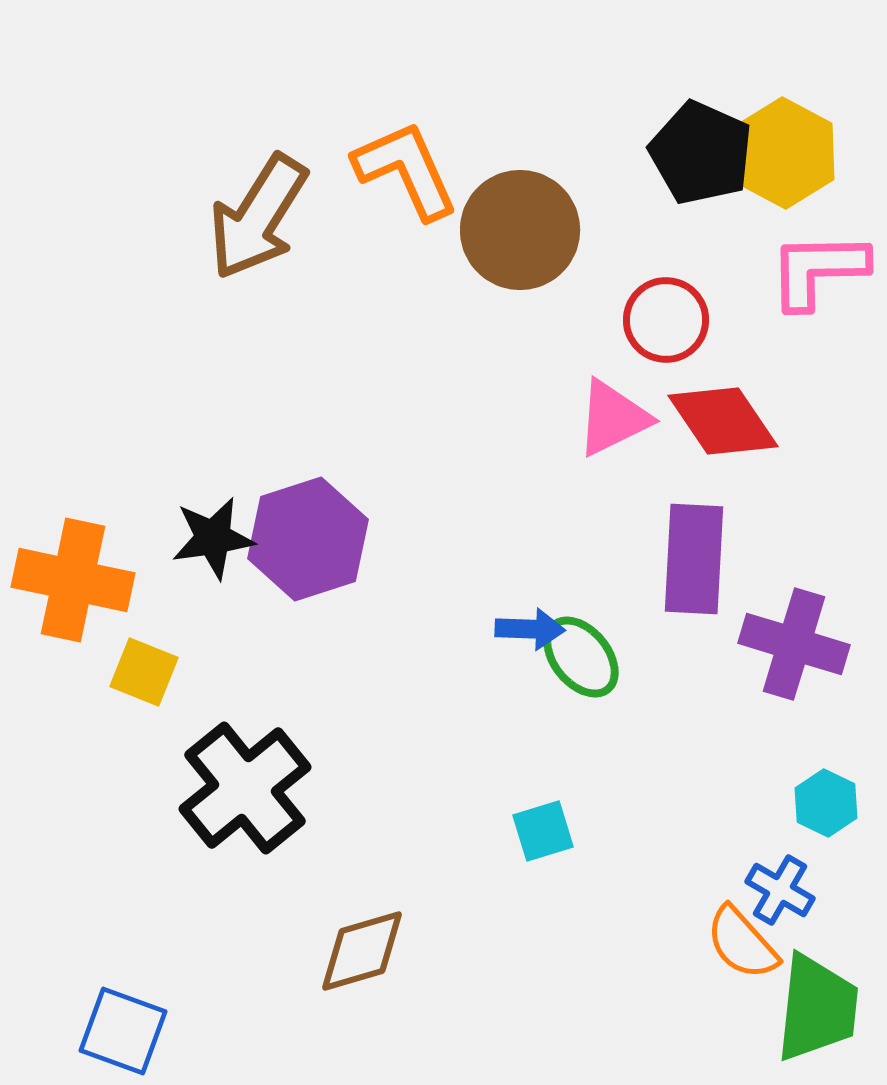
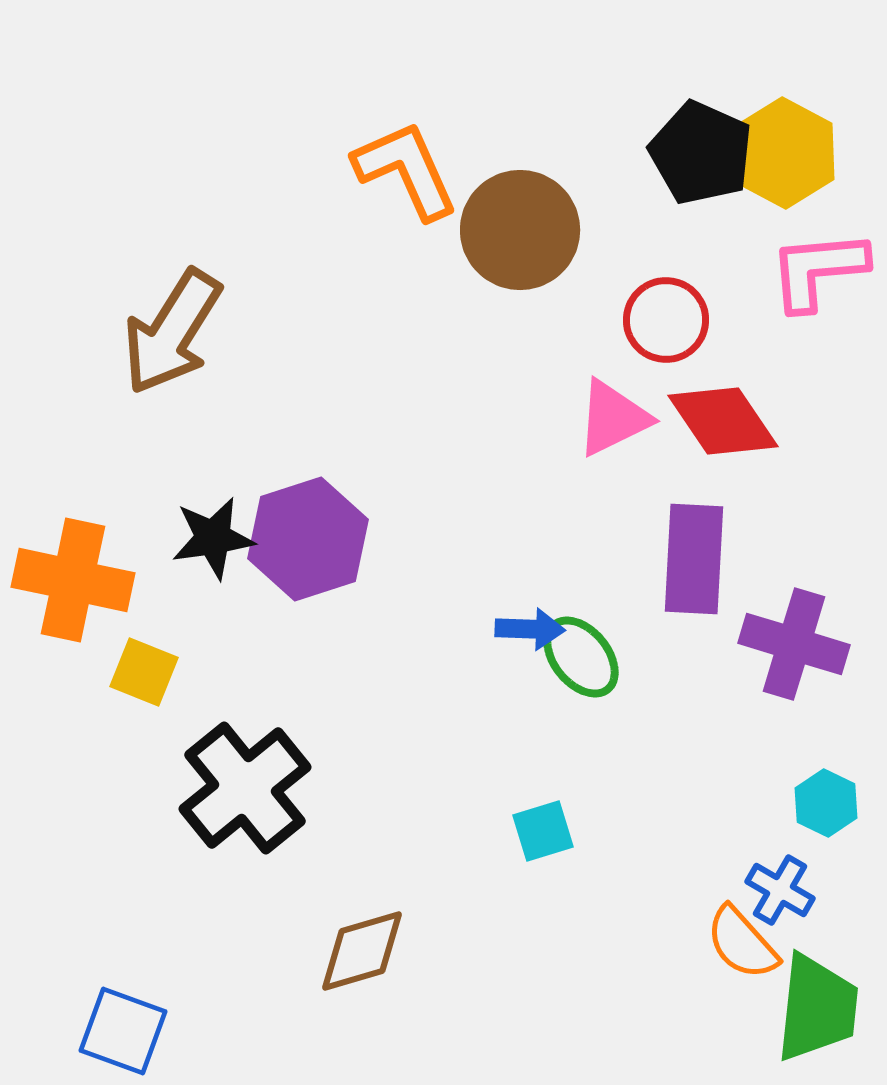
brown arrow: moved 86 px left, 115 px down
pink L-shape: rotated 4 degrees counterclockwise
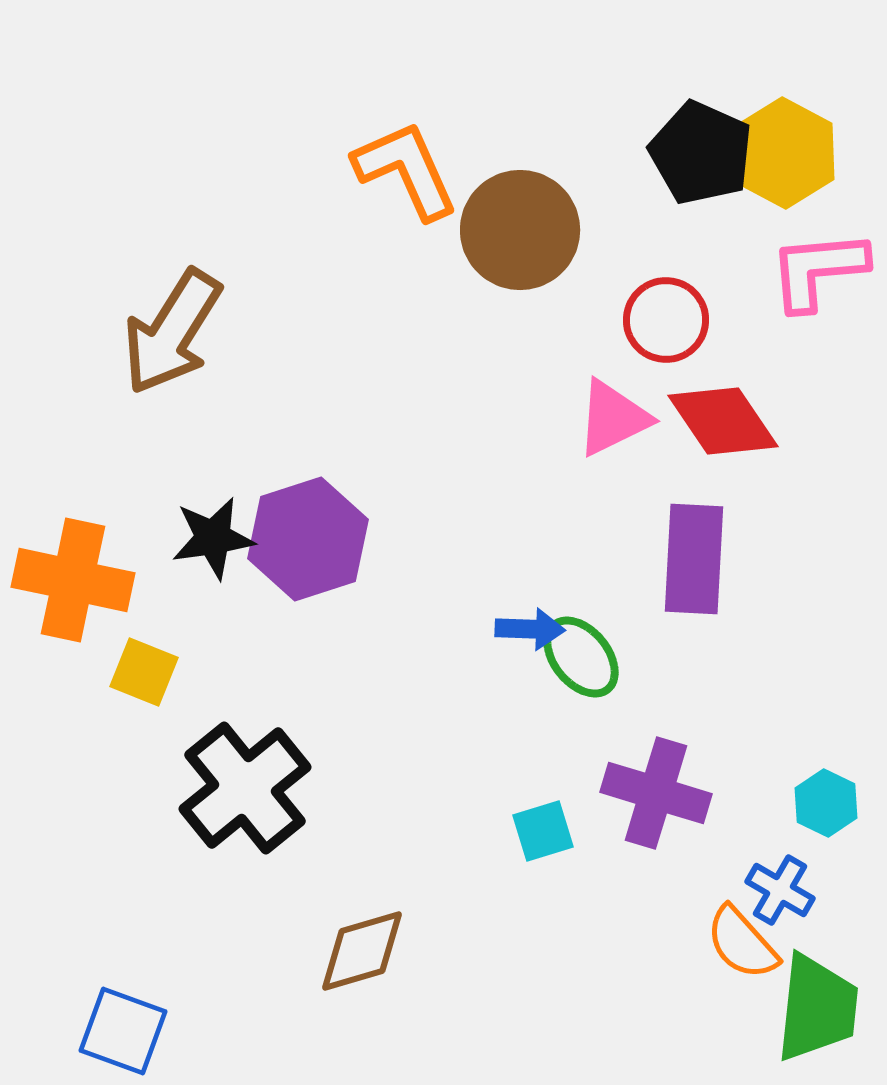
purple cross: moved 138 px left, 149 px down
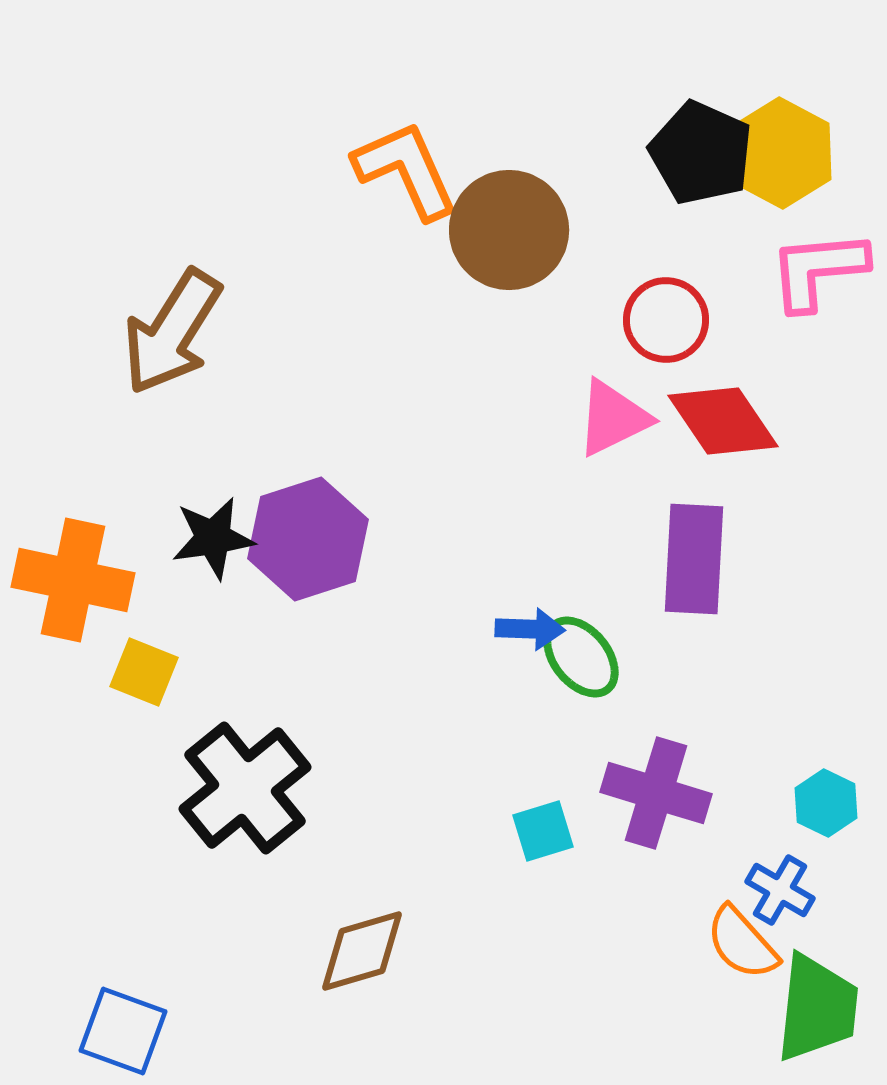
yellow hexagon: moved 3 px left
brown circle: moved 11 px left
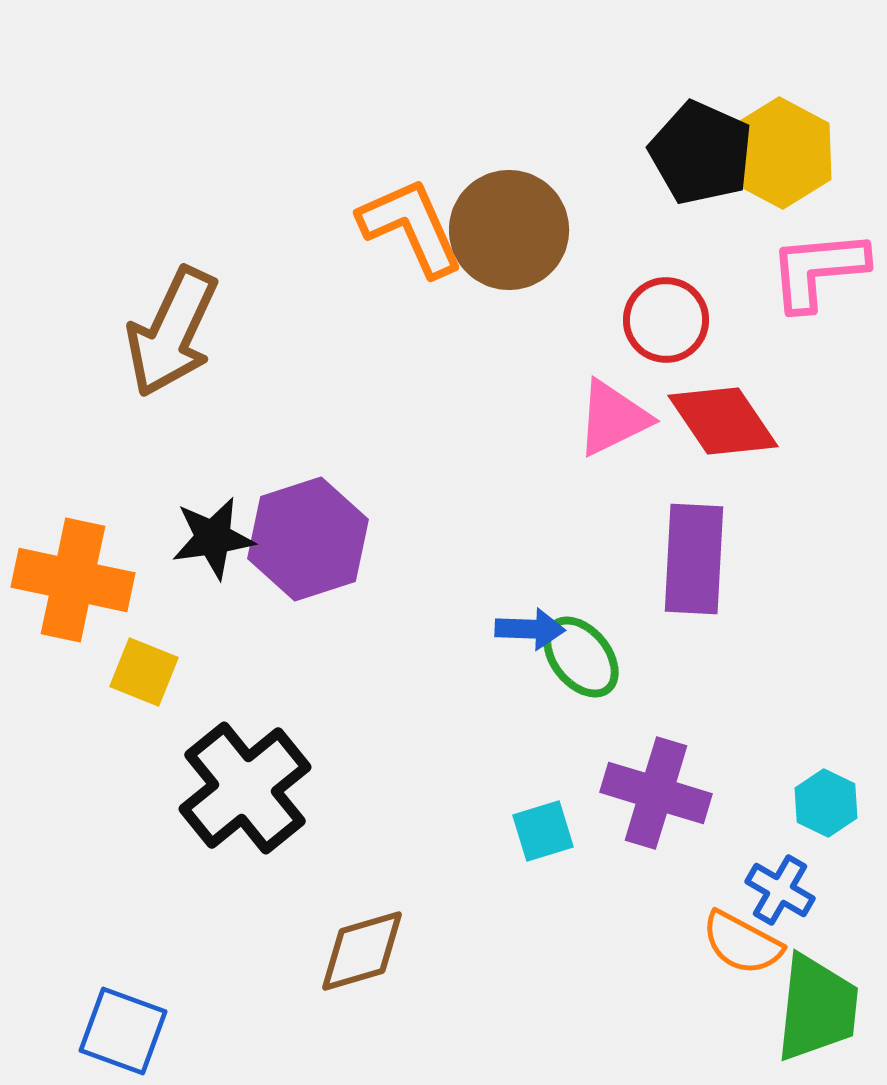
orange L-shape: moved 5 px right, 57 px down
brown arrow: rotated 7 degrees counterclockwise
orange semicircle: rotated 20 degrees counterclockwise
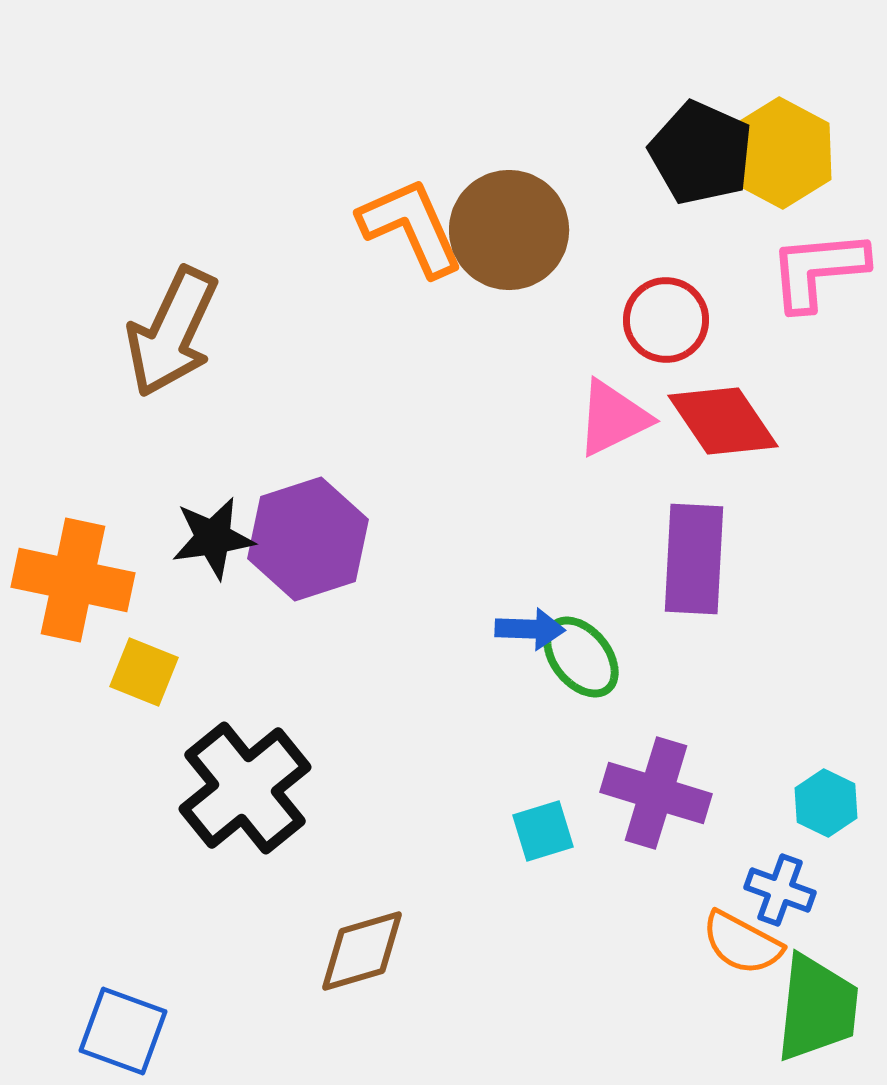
blue cross: rotated 10 degrees counterclockwise
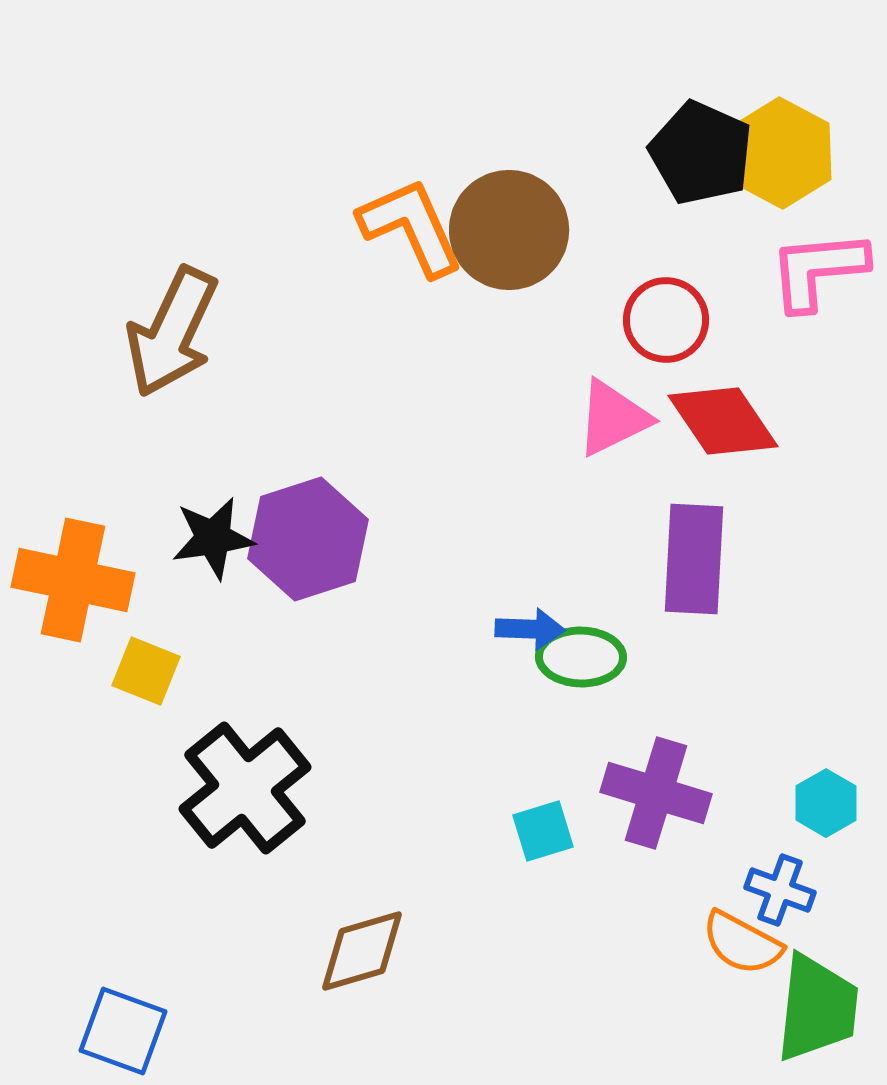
green ellipse: rotated 50 degrees counterclockwise
yellow square: moved 2 px right, 1 px up
cyan hexagon: rotated 4 degrees clockwise
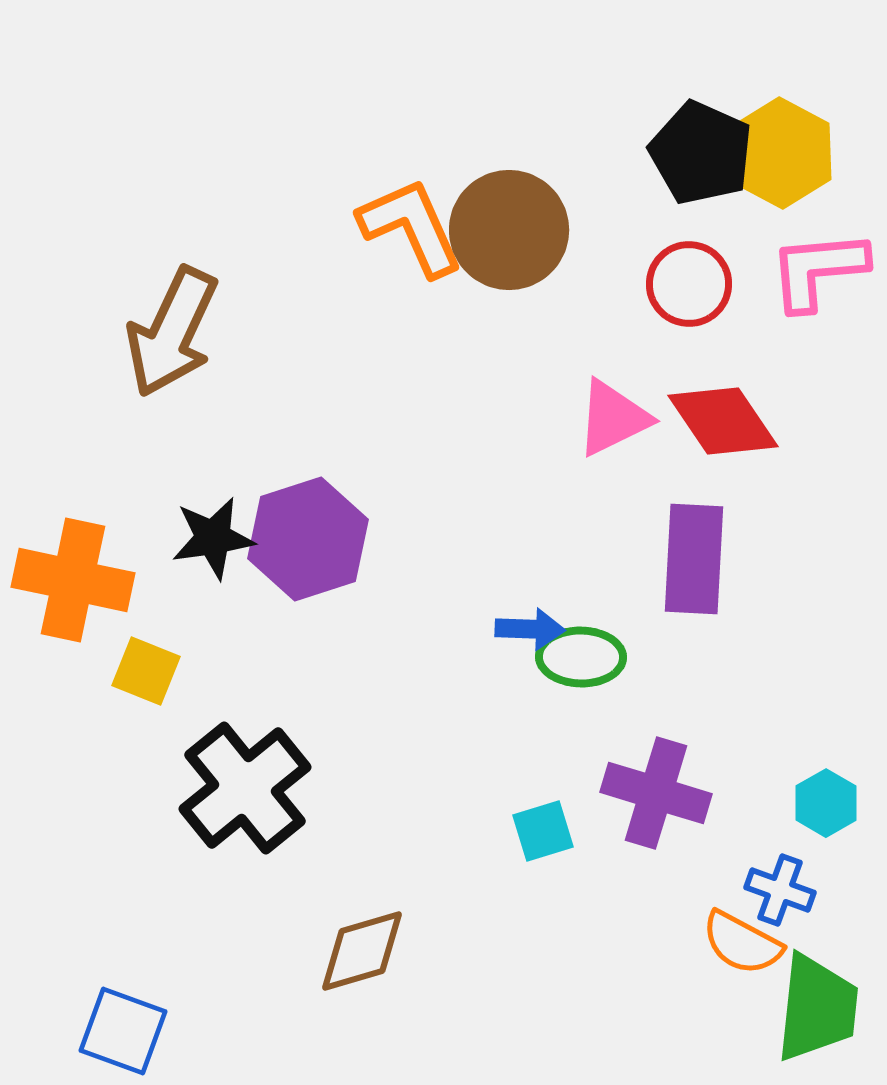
red circle: moved 23 px right, 36 px up
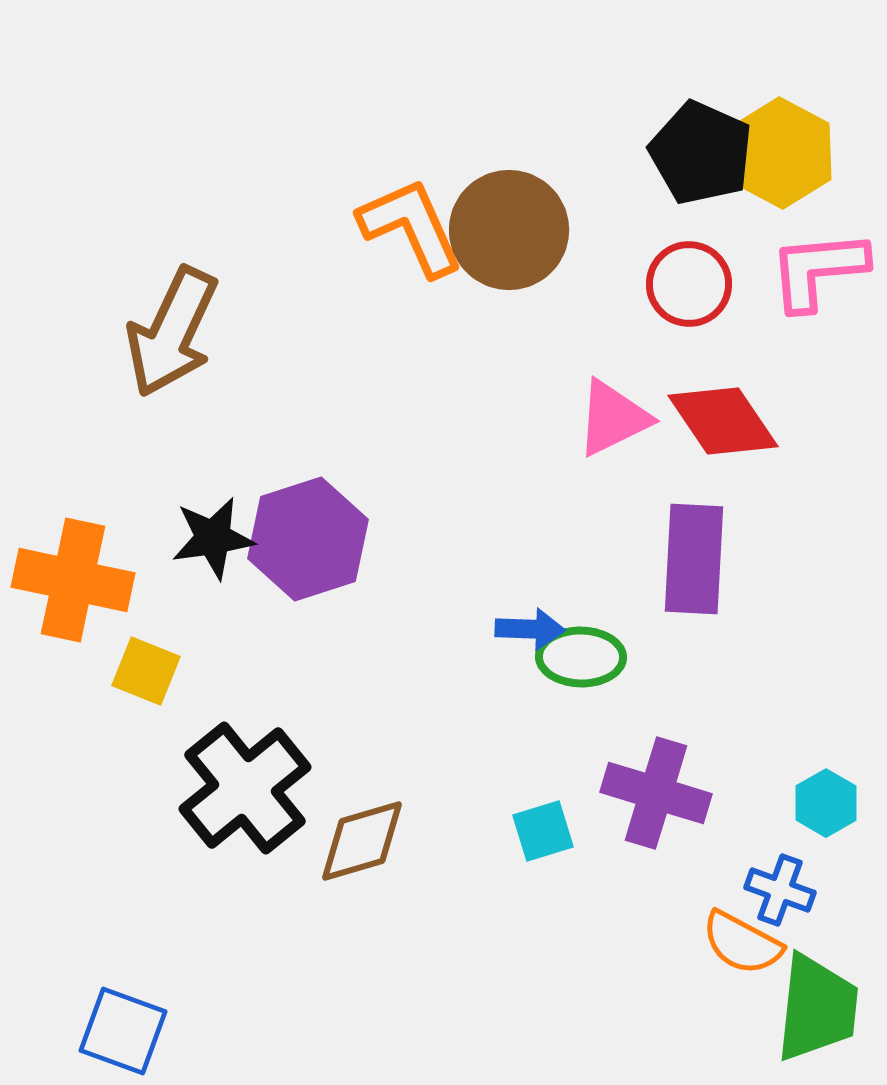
brown diamond: moved 110 px up
